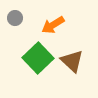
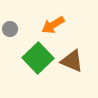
gray circle: moved 5 px left, 11 px down
brown triangle: rotated 20 degrees counterclockwise
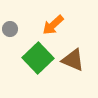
orange arrow: rotated 10 degrees counterclockwise
brown triangle: moved 1 px right, 1 px up
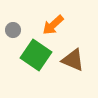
gray circle: moved 3 px right, 1 px down
green square: moved 2 px left, 3 px up; rotated 12 degrees counterclockwise
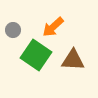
orange arrow: moved 2 px down
brown triangle: rotated 20 degrees counterclockwise
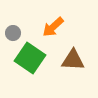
gray circle: moved 3 px down
green square: moved 6 px left, 3 px down
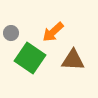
orange arrow: moved 5 px down
gray circle: moved 2 px left
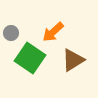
brown triangle: rotated 35 degrees counterclockwise
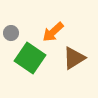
brown triangle: moved 1 px right, 2 px up
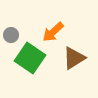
gray circle: moved 2 px down
